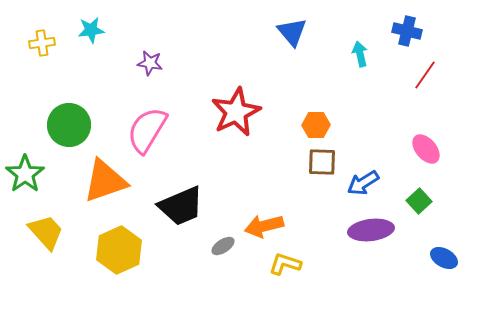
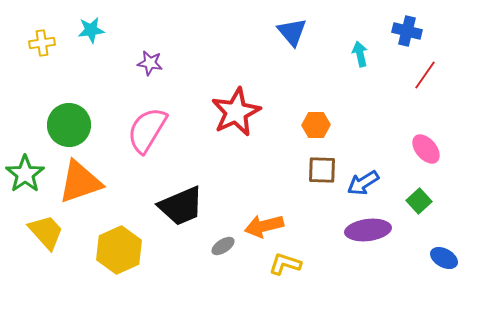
brown square: moved 8 px down
orange triangle: moved 25 px left, 1 px down
purple ellipse: moved 3 px left
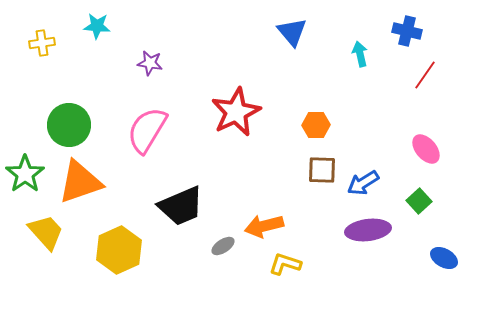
cyan star: moved 6 px right, 4 px up; rotated 12 degrees clockwise
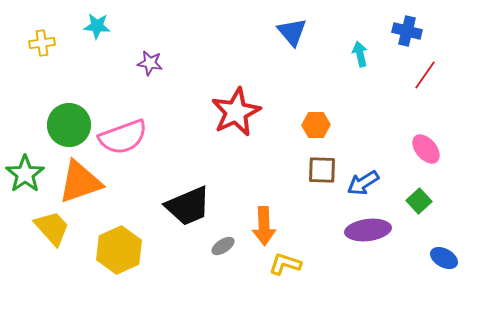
pink semicircle: moved 24 px left, 7 px down; rotated 141 degrees counterclockwise
black trapezoid: moved 7 px right
orange arrow: rotated 78 degrees counterclockwise
yellow trapezoid: moved 6 px right, 4 px up
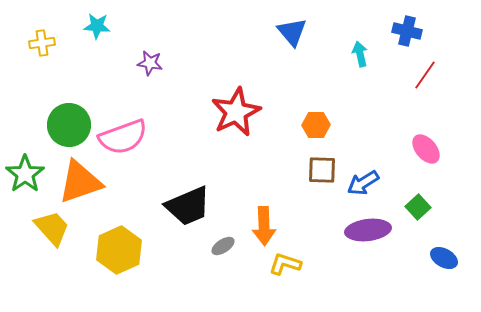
green square: moved 1 px left, 6 px down
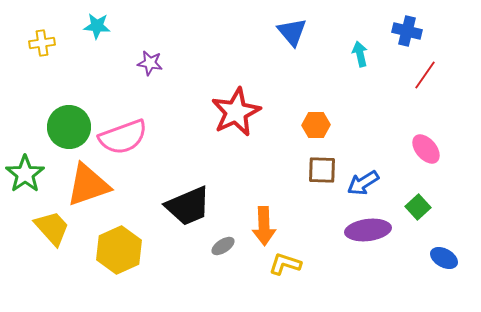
green circle: moved 2 px down
orange triangle: moved 8 px right, 3 px down
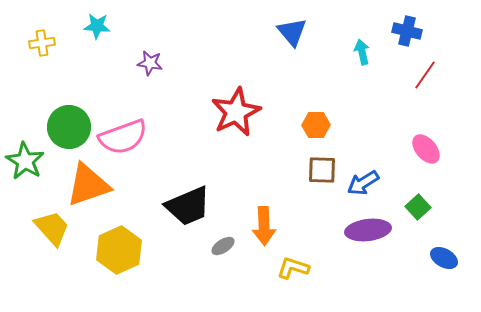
cyan arrow: moved 2 px right, 2 px up
green star: moved 13 px up; rotated 6 degrees counterclockwise
yellow L-shape: moved 8 px right, 4 px down
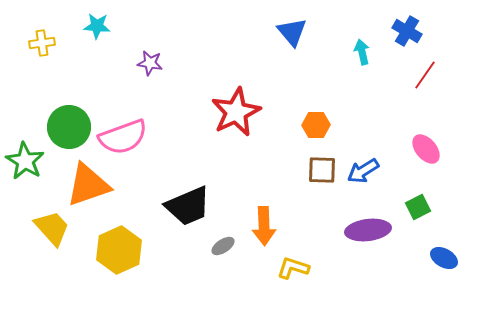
blue cross: rotated 16 degrees clockwise
blue arrow: moved 12 px up
green square: rotated 15 degrees clockwise
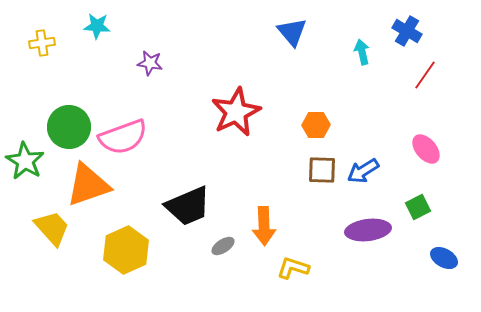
yellow hexagon: moved 7 px right
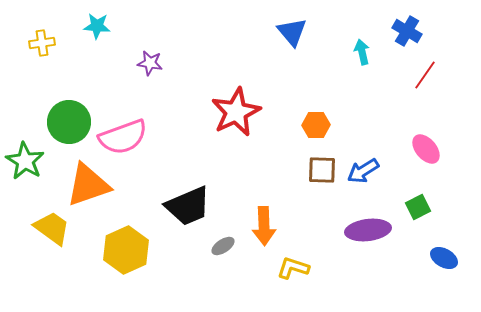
green circle: moved 5 px up
yellow trapezoid: rotated 12 degrees counterclockwise
